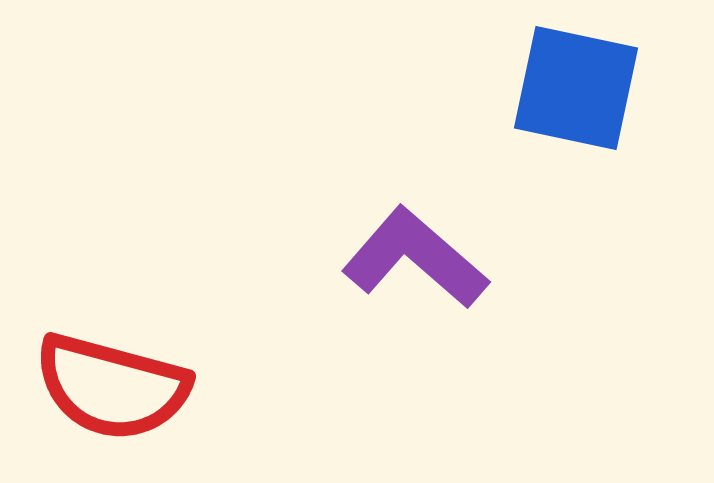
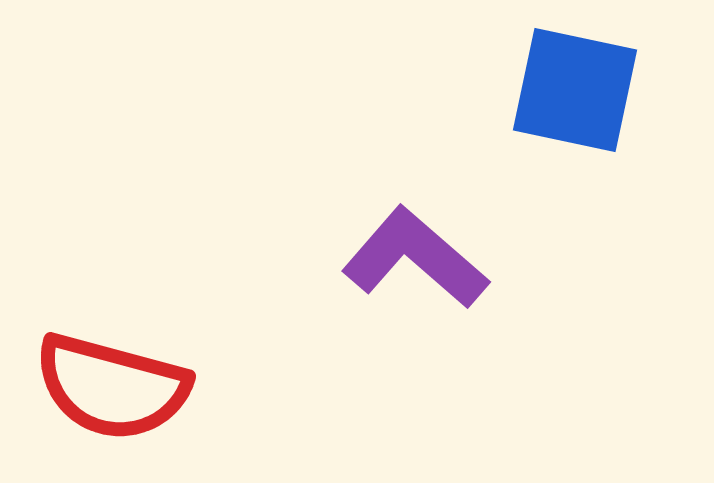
blue square: moved 1 px left, 2 px down
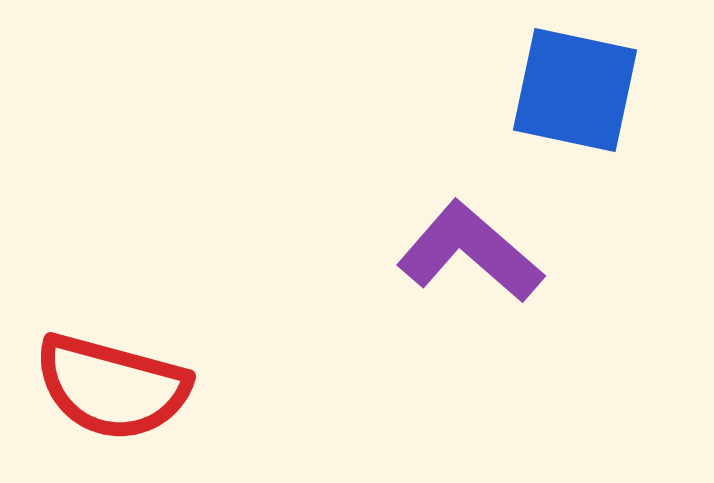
purple L-shape: moved 55 px right, 6 px up
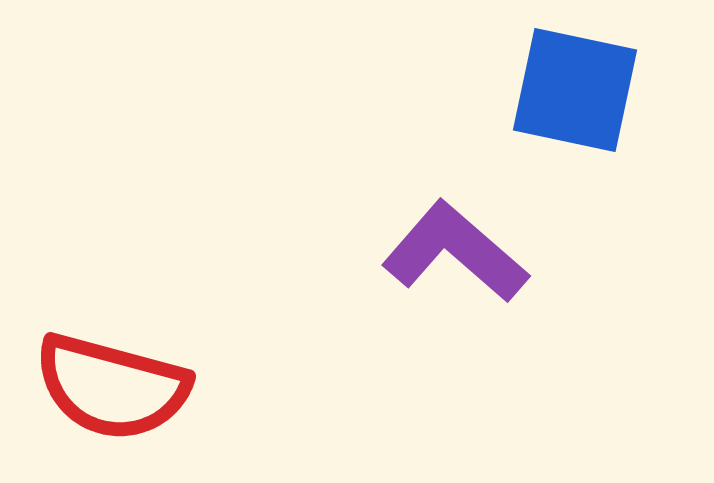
purple L-shape: moved 15 px left
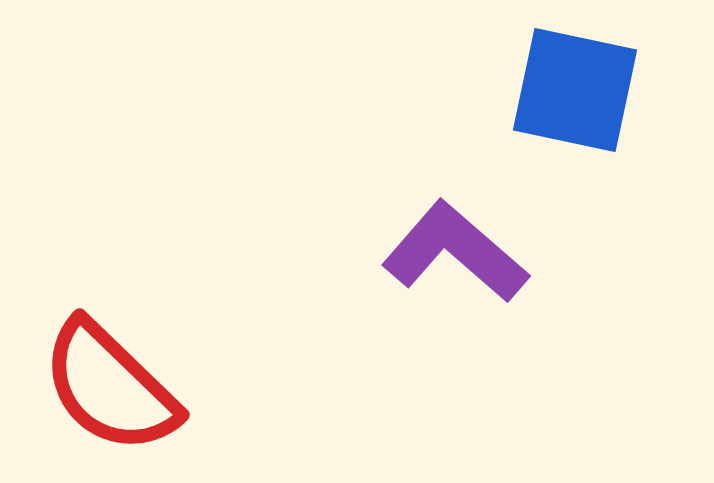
red semicircle: moved 2 px left; rotated 29 degrees clockwise
